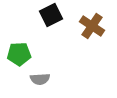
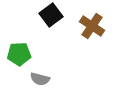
black square: rotated 10 degrees counterclockwise
gray semicircle: rotated 18 degrees clockwise
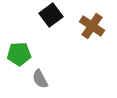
gray semicircle: rotated 48 degrees clockwise
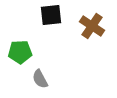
black square: rotated 30 degrees clockwise
green pentagon: moved 1 px right, 2 px up
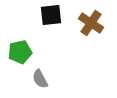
brown cross: moved 1 px left, 3 px up
green pentagon: rotated 10 degrees counterclockwise
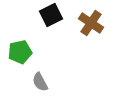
black square: rotated 20 degrees counterclockwise
gray semicircle: moved 3 px down
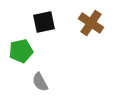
black square: moved 7 px left, 7 px down; rotated 15 degrees clockwise
green pentagon: moved 1 px right, 1 px up
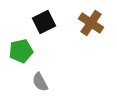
black square: rotated 15 degrees counterclockwise
